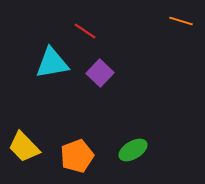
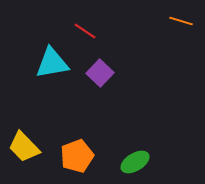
green ellipse: moved 2 px right, 12 px down
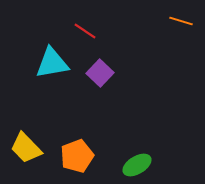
yellow trapezoid: moved 2 px right, 1 px down
green ellipse: moved 2 px right, 3 px down
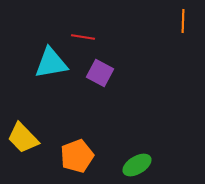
orange line: moved 2 px right; rotated 75 degrees clockwise
red line: moved 2 px left, 6 px down; rotated 25 degrees counterclockwise
cyan triangle: moved 1 px left
purple square: rotated 16 degrees counterclockwise
yellow trapezoid: moved 3 px left, 10 px up
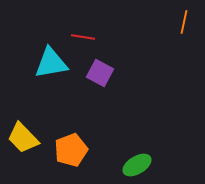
orange line: moved 1 px right, 1 px down; rotated 10 degrees clockwise
orange pentagon: moved 6 px left, 6 px up
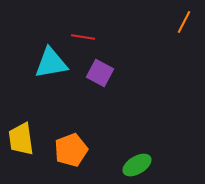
orange line: rotated 15 degrees clockwise
yellow trapezoid: moved 2 px left, 1 px down; rotated 36 degrees clockwise
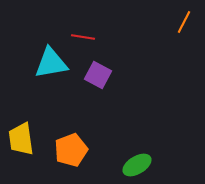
purple square: moved 2 px left, 2 px down
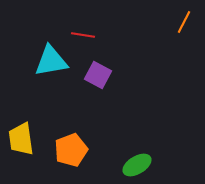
red line: moved 2 px up
cyan triangle: moved 2 px up
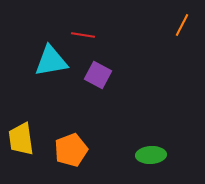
orange line: moved 2 px left, 3 px down
green ellipse: moved 14 px right, 10 px up; rotated 28 degrees clockwise
